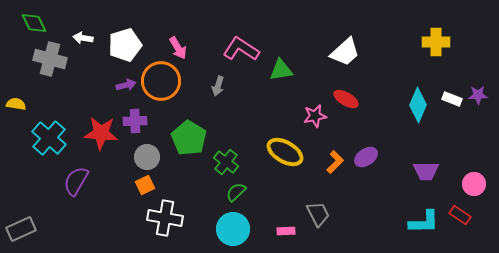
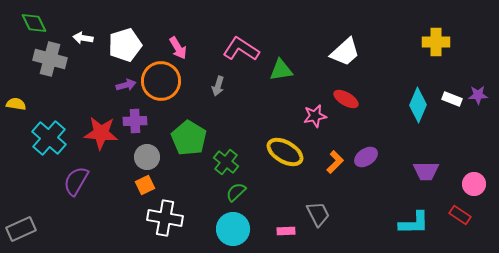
cyan L-shape: moved 10 px left, 1 px down
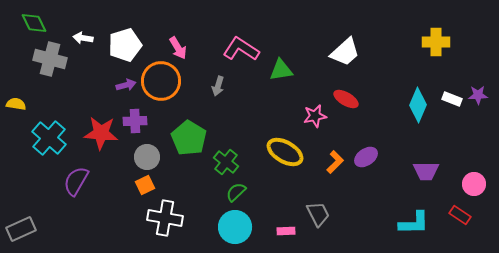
cyan circle: moved 2 px right, 2 px up
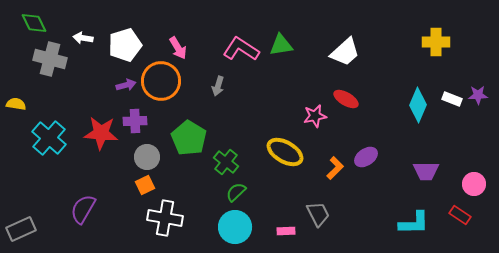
green triangle: moved 25 px up
orange L-shape: moved 6 px down
purple semicircle: moved 7 px right, 28 px down
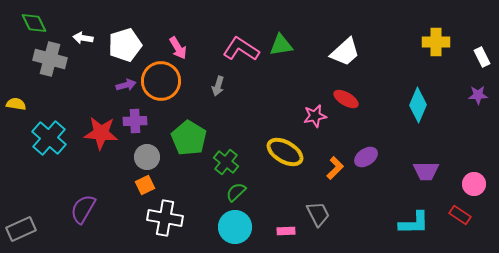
white rectangle: moved 30 px right, 42 px up; rotated 42 degrees clockwise
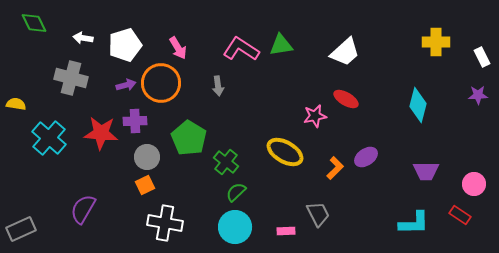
gray cross: moved 21 px right, 19 px down
orange circle: moved 2 px down
gray arrow: rotated 24 degrees counterclockwise
cyan diamond: rotated 8 degrees counterclockwise
white cross: moved 5 px down
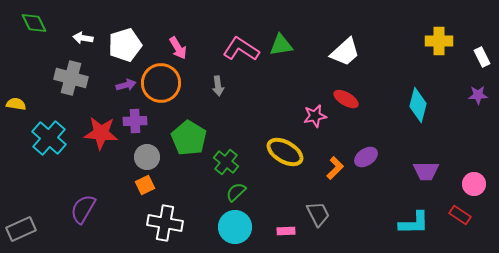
yellow cross: moved 3 px right, 1 px up
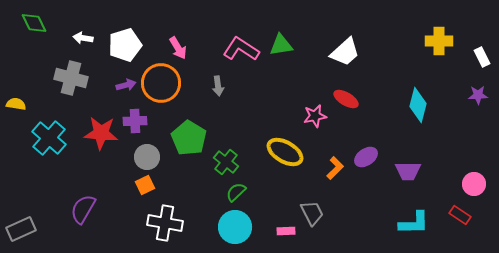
purple trapezoid: moved 18 px left
gray trapezoid: moved 6 px left, 1 px up
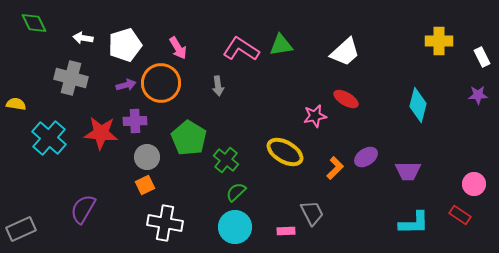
green cross: moved 2 px up
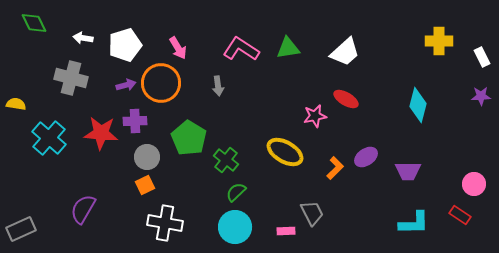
green triangle: moved 7 px right, 3 px down
purple star: moved 3 px right, 1 px down
